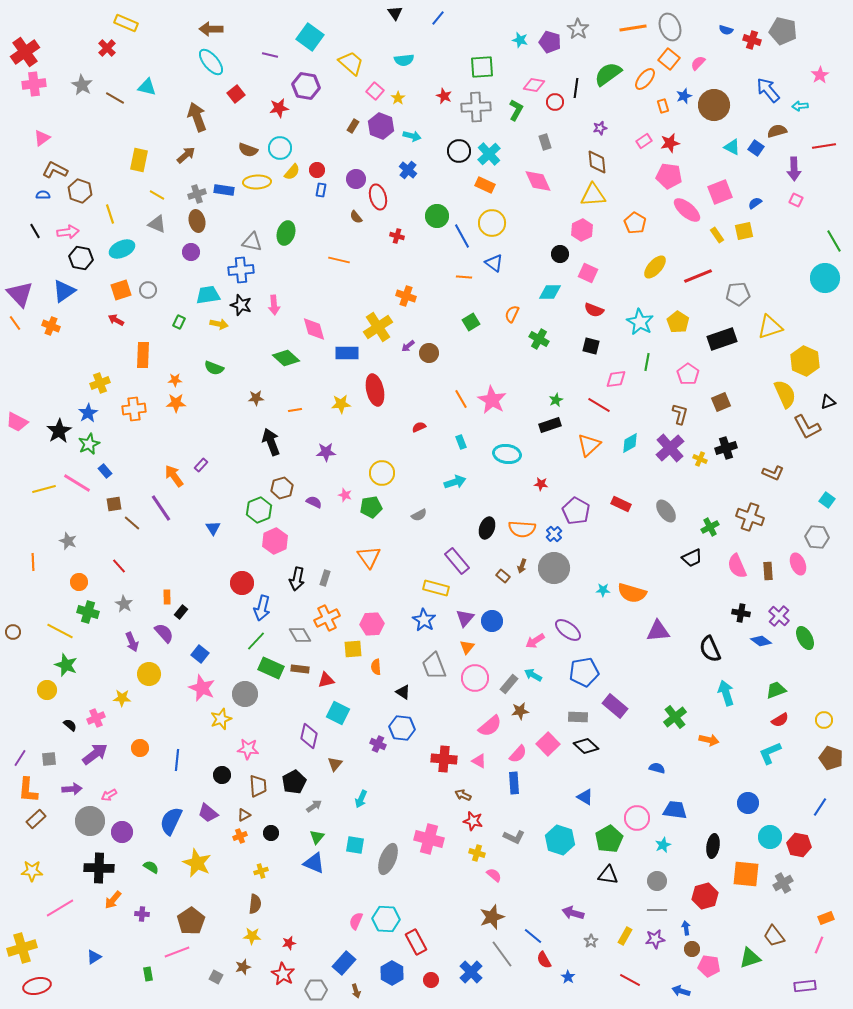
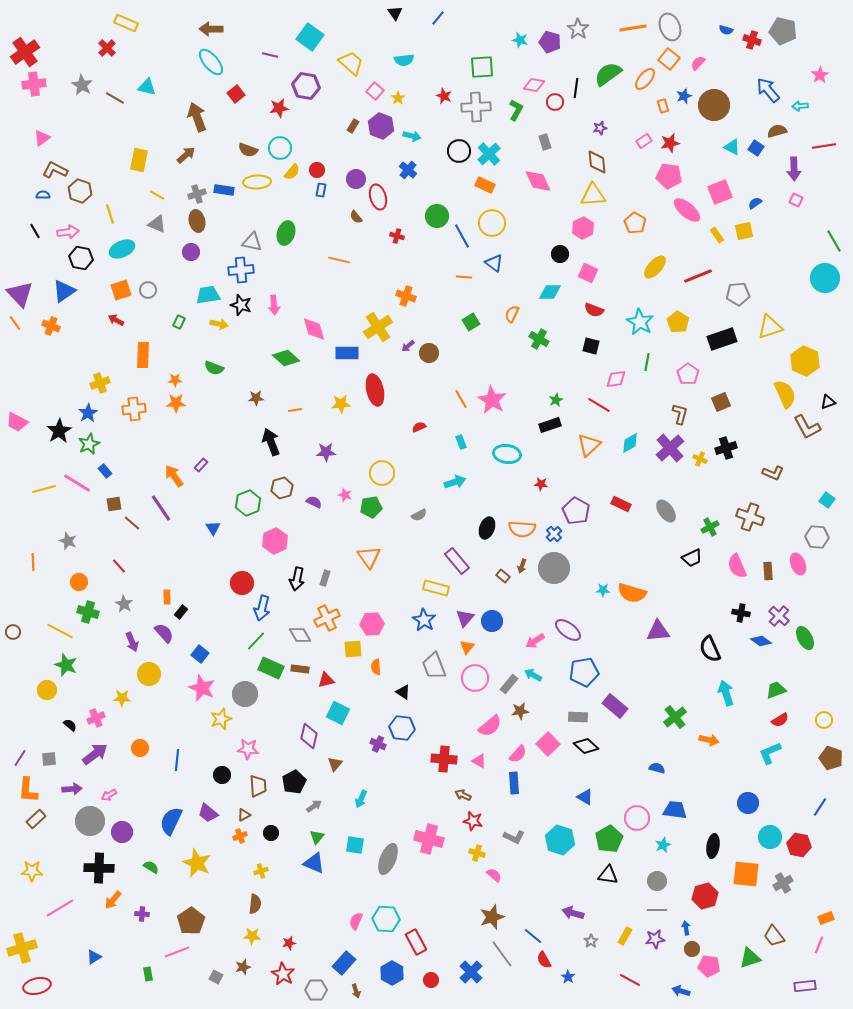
pink hexagon at (582, 230): moved 1 px right, 2 px up
green hexagon at (259, 510): moved 11 px left, 7 px up
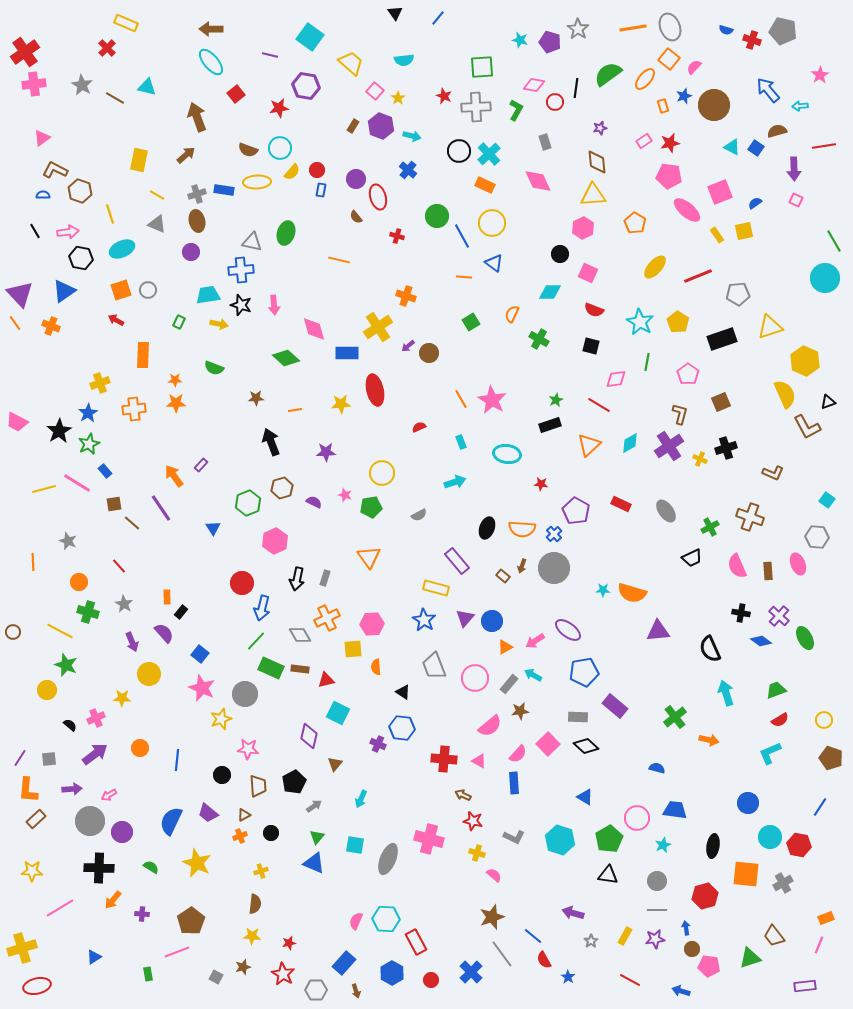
pink semicircle at (698, 63): moved 4 px left, 4 px down
purple cross at (670, 448): moved 1 px left, 2 px up; rotated 8 degrees clockwise
orange triangle at (467, 647): moved 38 px right; rotated 21 degrees clockwise
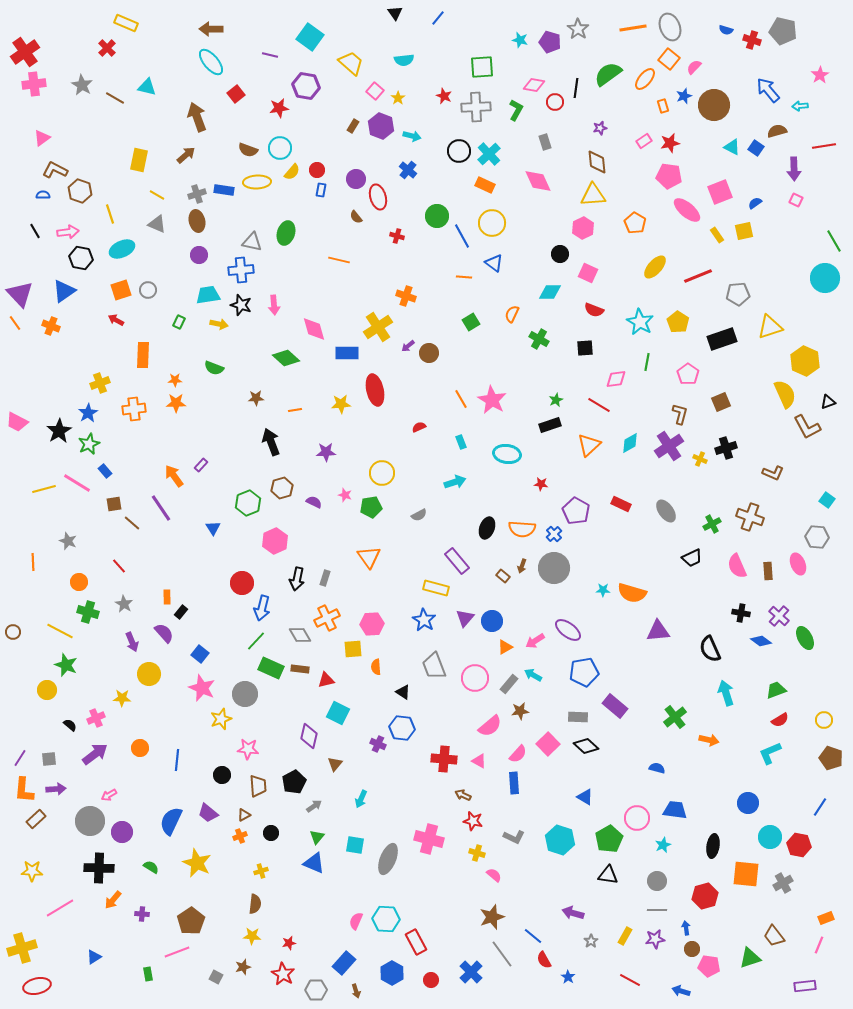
purple circle at (191, 252): moved 8 px right, 3 px down
black square at (591, 346): moved 6 px left, 2 px down; rotated 18 degrees counterclockwise
green cross at (710, 527): moved 2 px right, 3 px up
purple arrow at (72, 789): moved 16 px left
orange L-shape at (28, 790): moved 4 px left
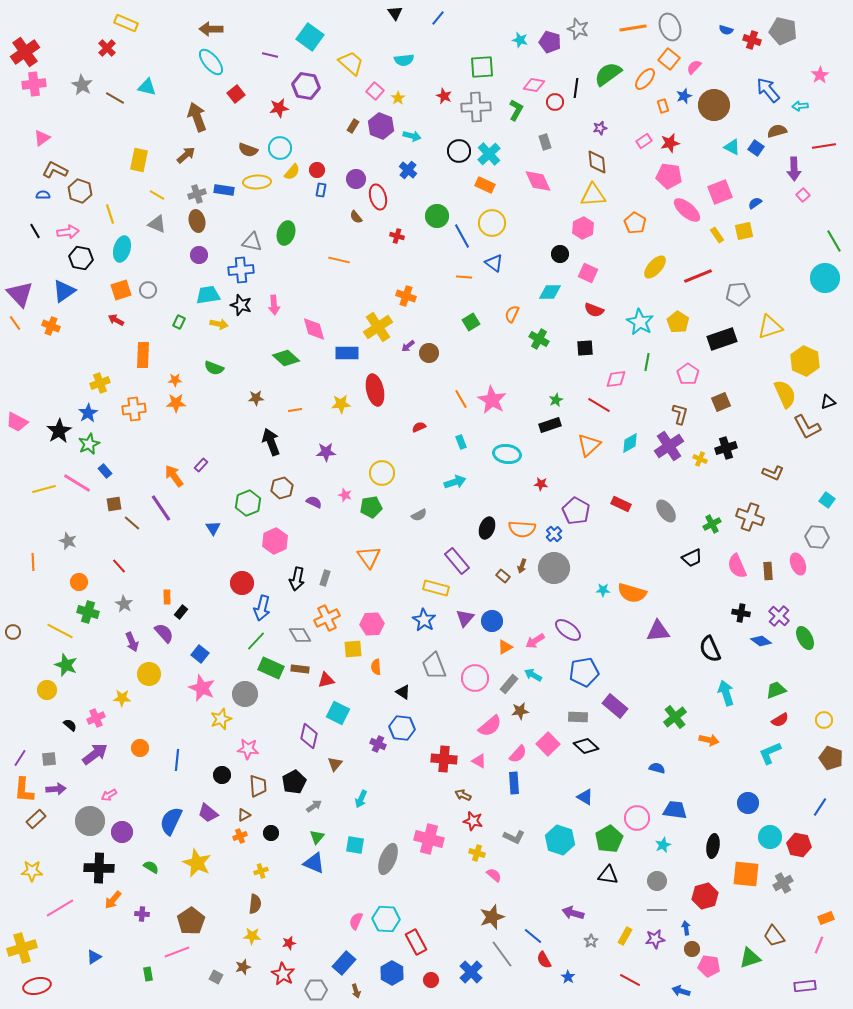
gray star at (578, 29): rotated 15 degrees counterclockwise
pink square at (796, 200): moved 7 px right, 5 px up; rotated 24 degrees clockwise
cyan ellipse at (122, 249): rotated 50 degrees counterclockwise
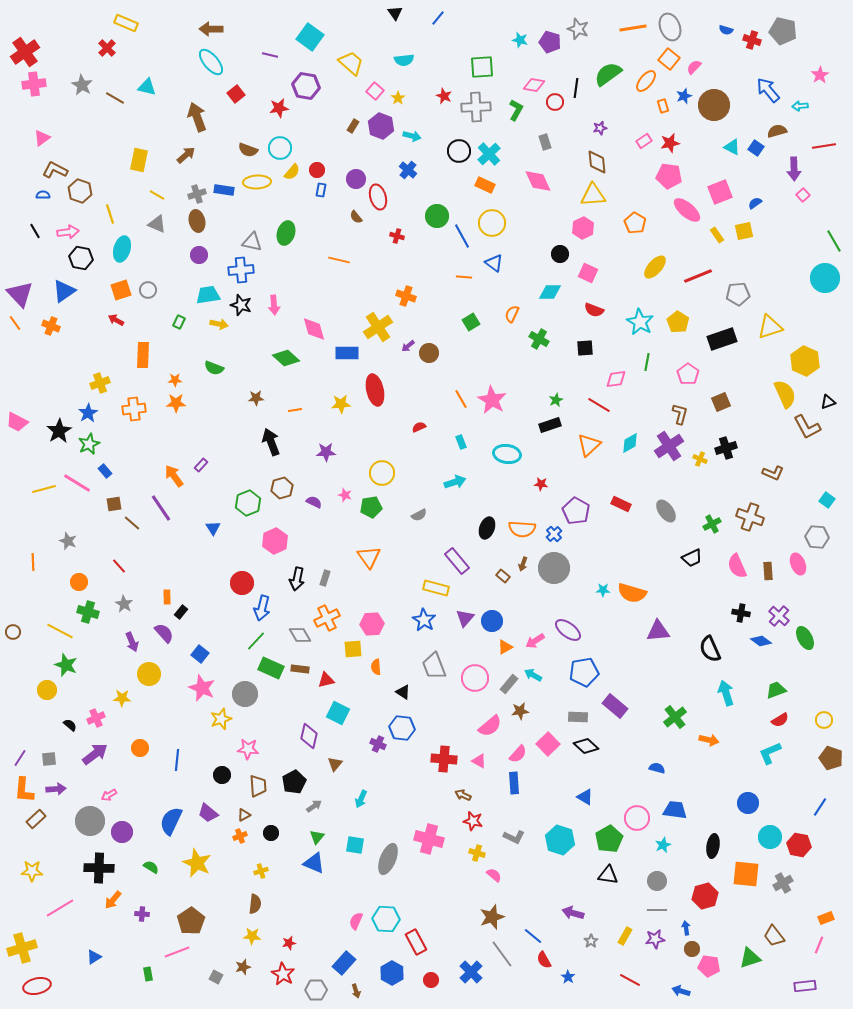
orange ellipse at (645, 79): moved 1 px right, 2 px down
brown arrow at (522, 566): moved 1 px right, 2 px up
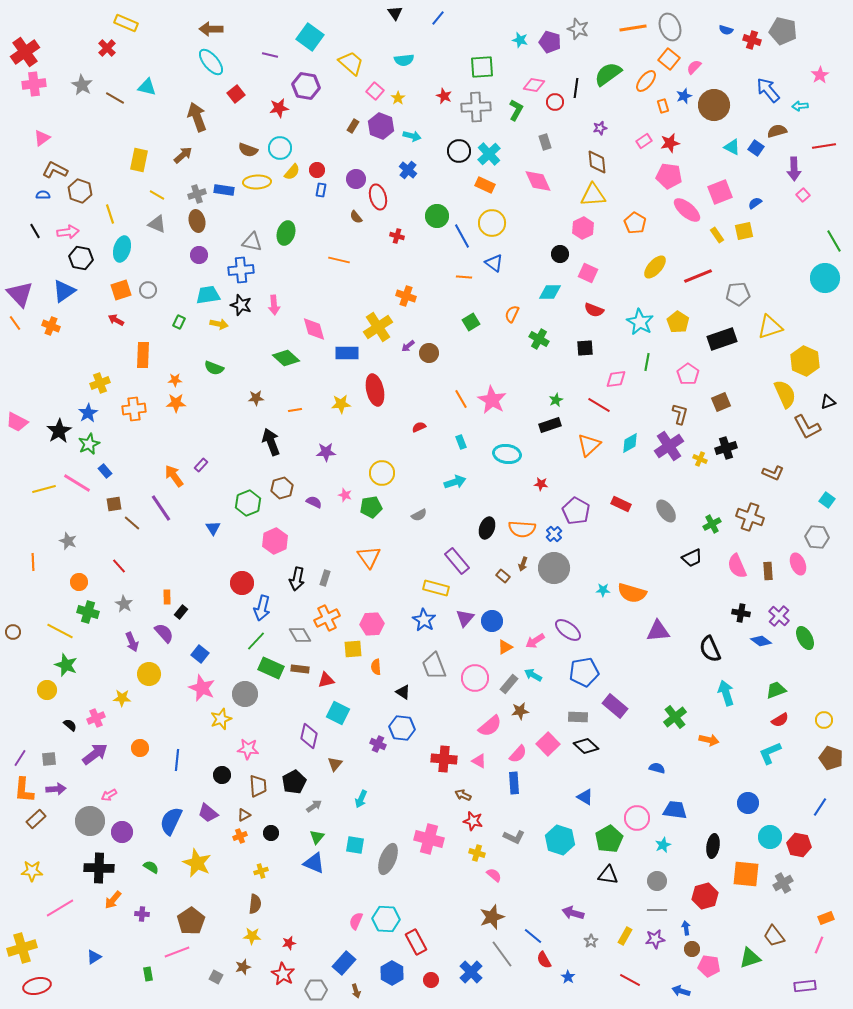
brown arrow at (186, 155): moved 3 px left
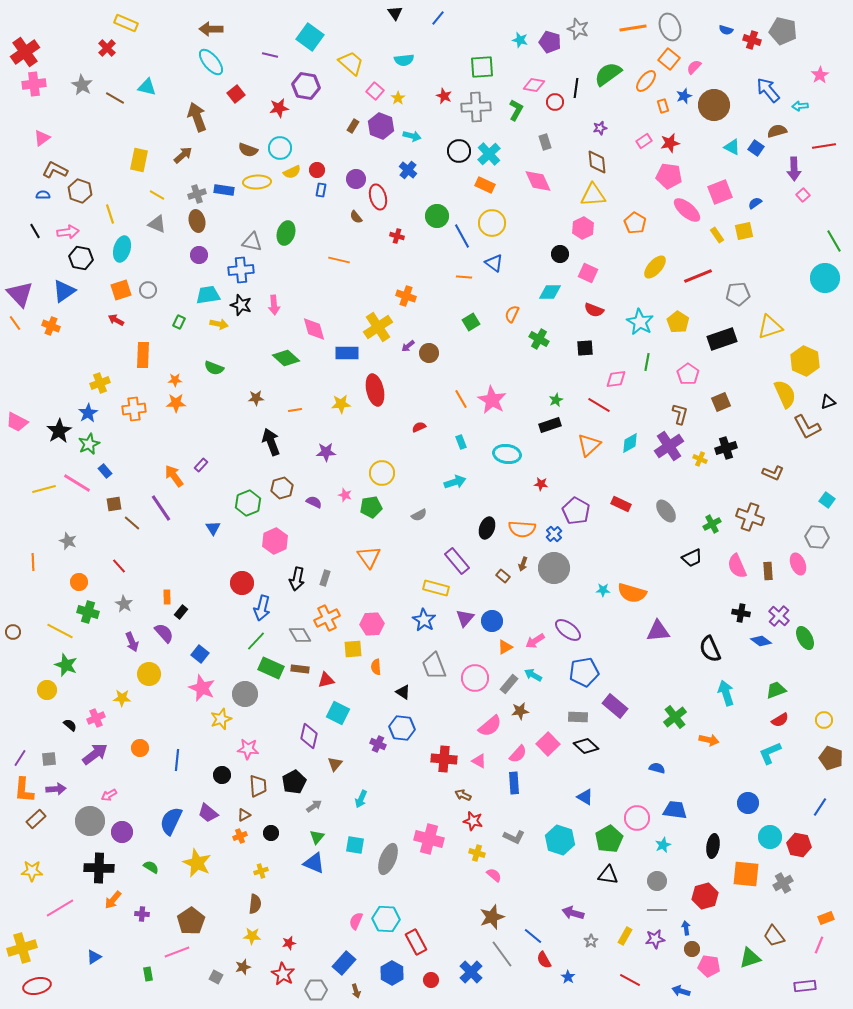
yellow semicircle at (292, 172): rotated 24 degrees clockwise
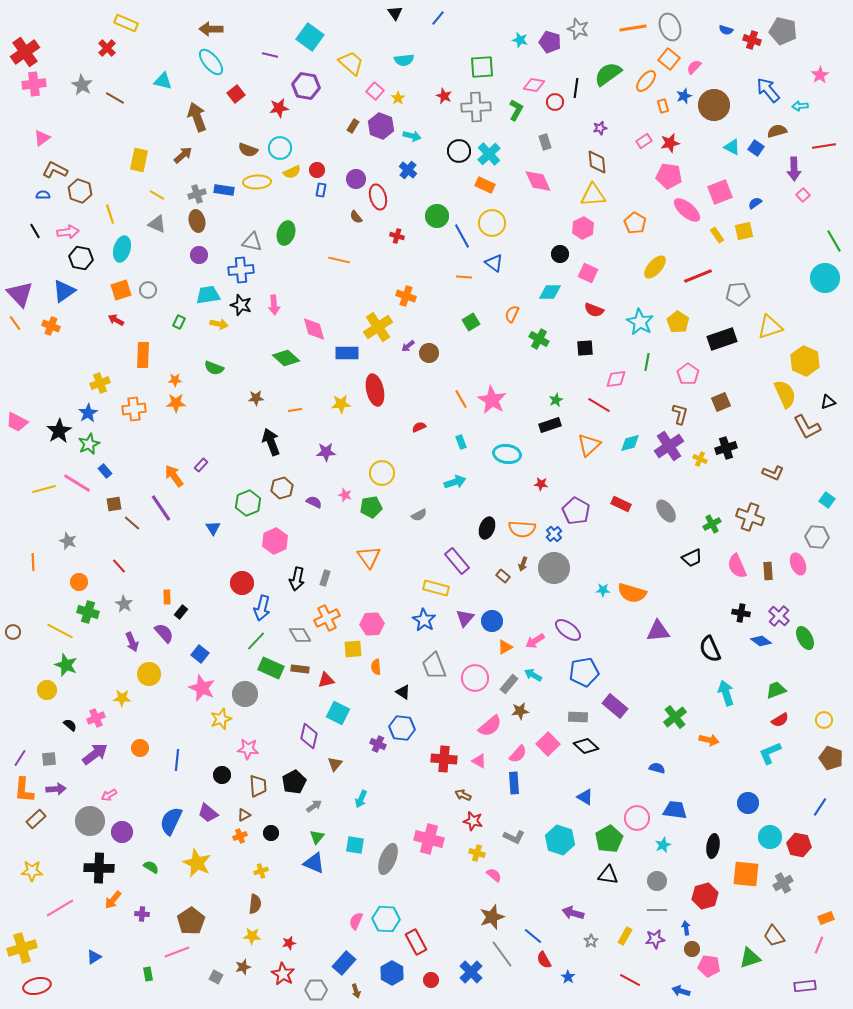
cyan triangle at (147, 87): moved 16 px right, 6 px up
cyan diamond at (630, 443): rotated 15 degrees clockwise
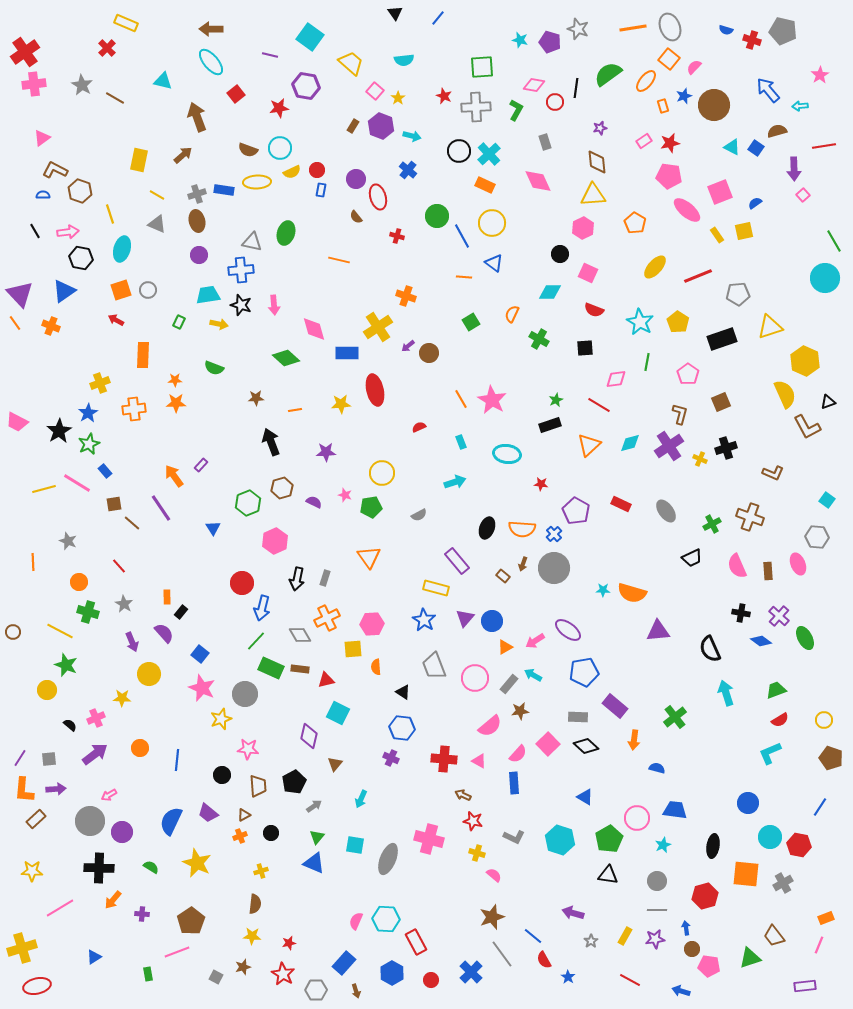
orange arrow at (709, 740): moved 75 px left; rotated 84 degrees clockwise
purple cross at (378, 744): moved 13 px right, 14 px down
